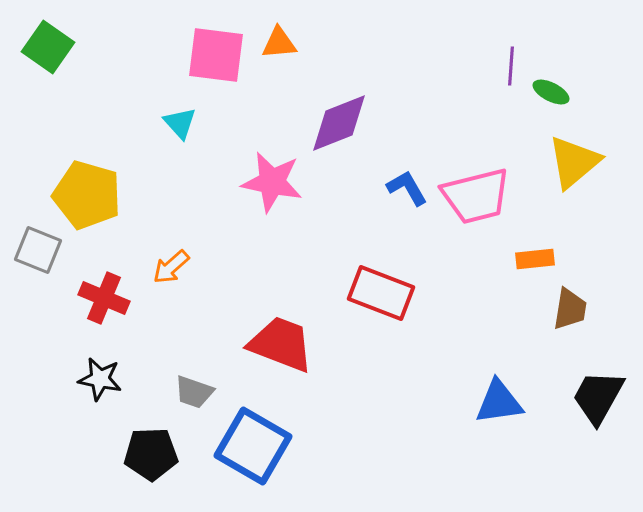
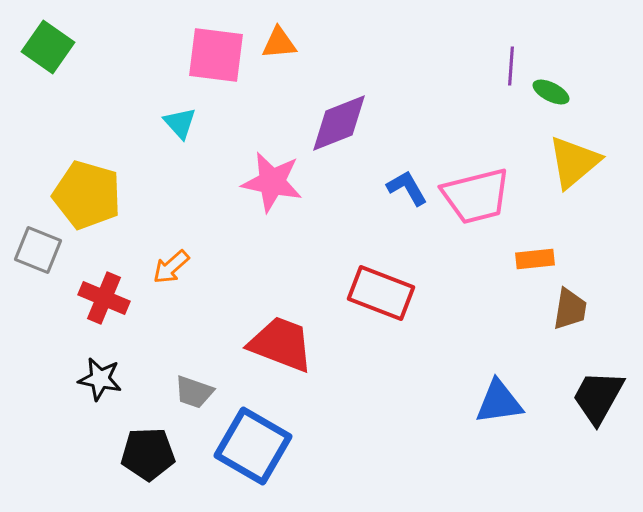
black pentagon: moved 3 px left
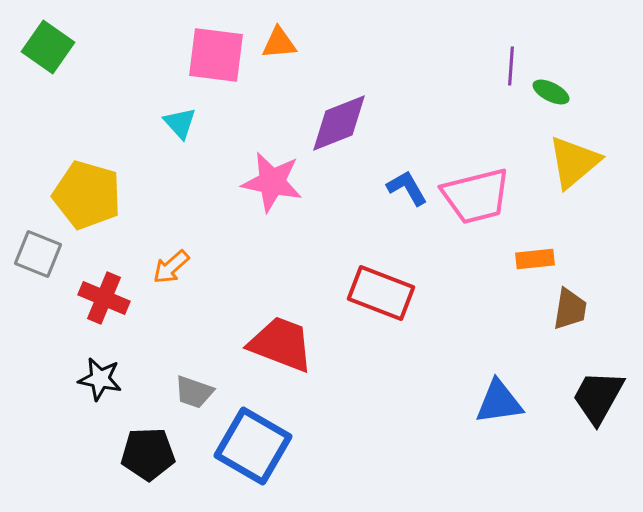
gray square: moved 4 px down
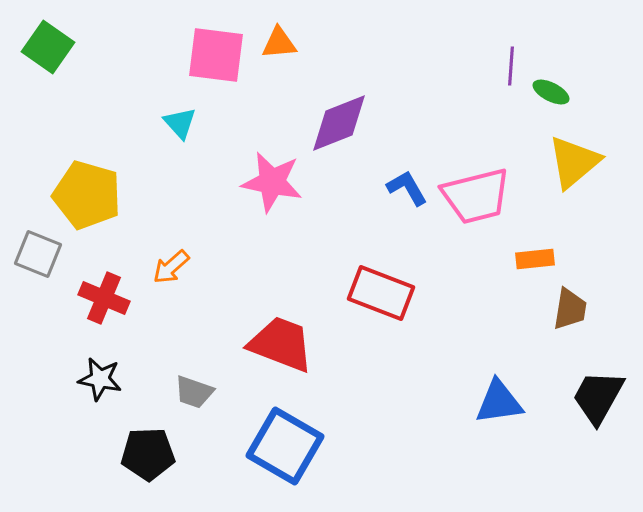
blue square: moved 32 px right
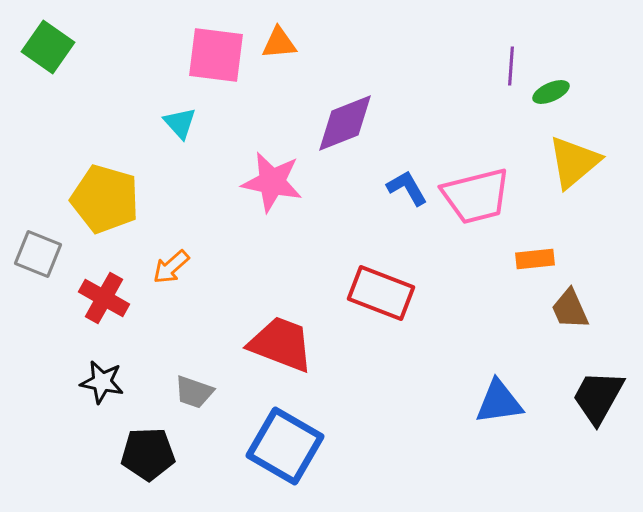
green ellipse: rotated 51 degrees counterclockwise
purple diamond: moved 6 px right
yellow pentagon: moved 18 px right, 4 px down
red cross: rotated 6 degrees clockwise
brown trapezoid: rotated 147 degrees clockwise
black star: moved 2 px right, 3 px down
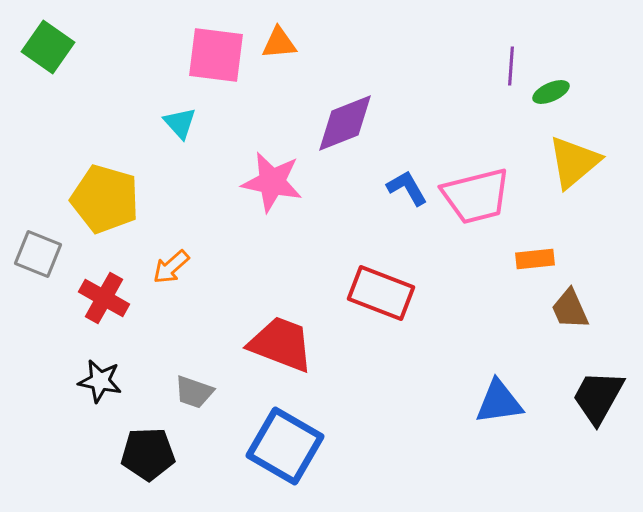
black star: moved 2 px left, 1 px up
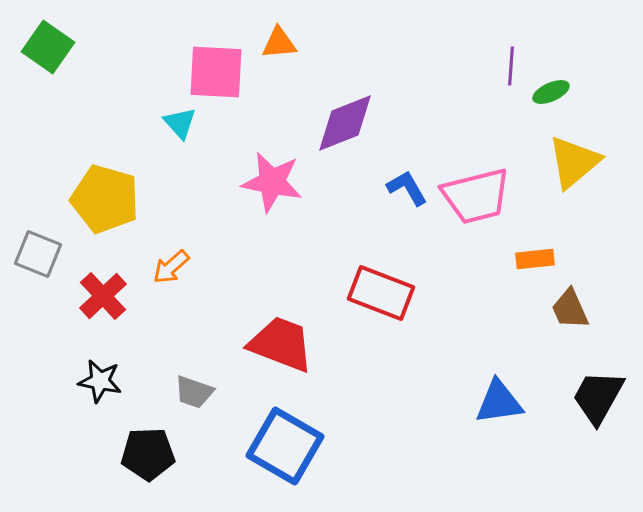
pink square: moved 17 px down; rotated 4 degrees counterclockwise
red cross: moved 1 px left, 2 px up; rotated 18 degrees clockwise
